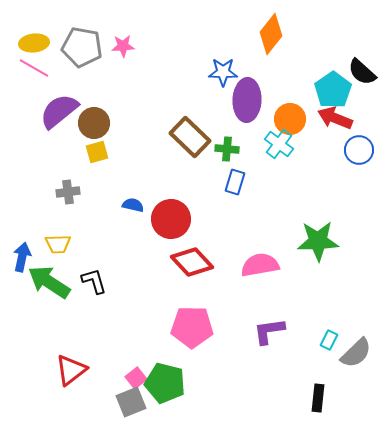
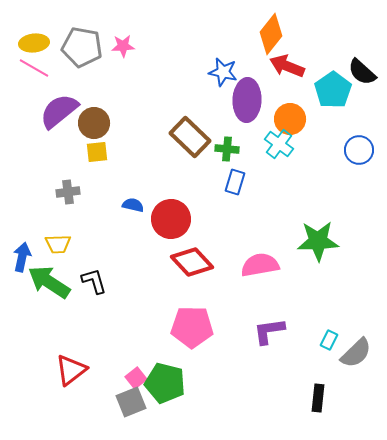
blue star: rotated 12 degrees clockwise
red arrow: moved 48 px left, 52 px up
yellow square: rotated 10 degrees clockwise
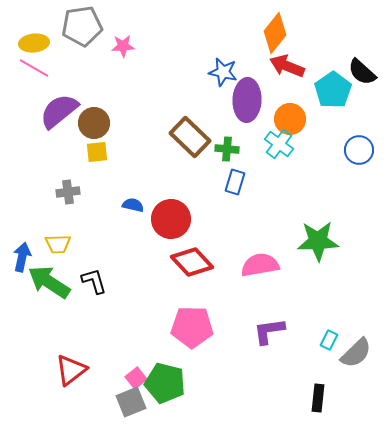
orange diamond: moved 4 px right, 1 px up
gray pentagon: moved 21 px up; rotated 18 degrees counterclockwise
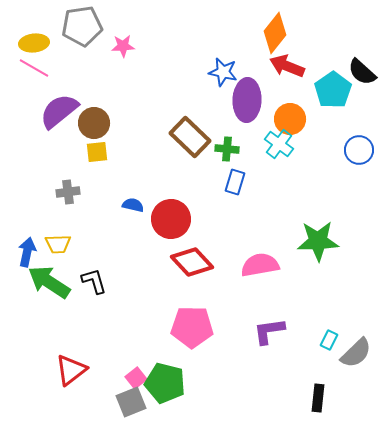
blue arrow: moved 5 px right, 5 px up
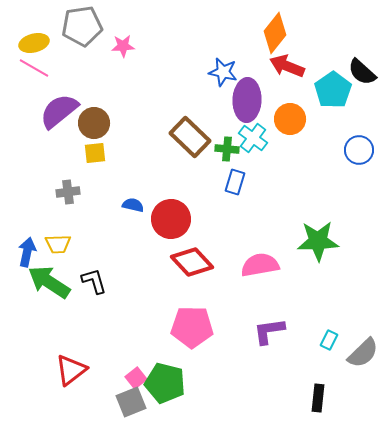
yellow ellipse: rotated 8 degrees counterclockwise
cyan cross: moved 26 px left, 6 px up
yellow square: moved 2 px left, 1 px down
gray semicircle: moved 7 px right
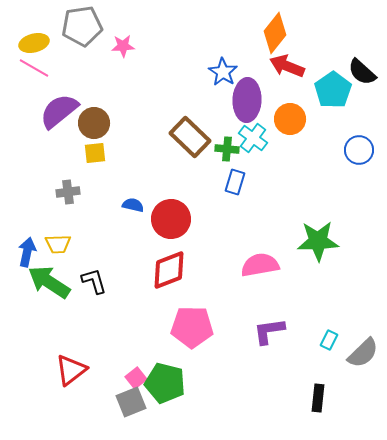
blue star: rotated 20 degrees clockwise
red diamond: moved 23 px left, 8 px down; rotated 69 degrees counterclockwise
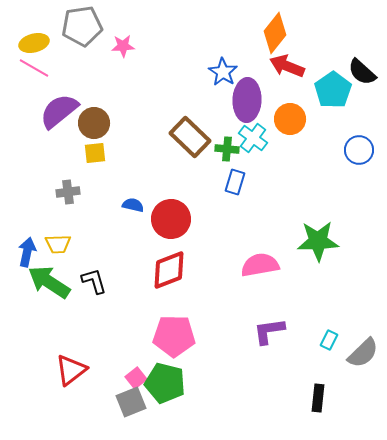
pink pentagon: moved 18 px left, 9 px down
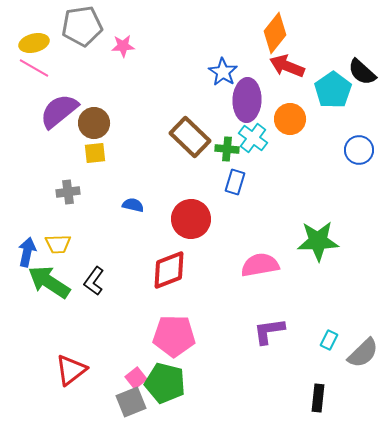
red circle: moved 20 px right
black L-shape: rotated 128 degrees counterclockwise
